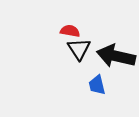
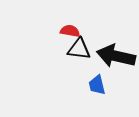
black triangle: rotated 50 degrees counterclockwise
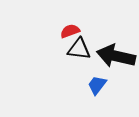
red semicircle: rotated 30 degrees counterclockwise
blue trapezoid: rotated 50 degrees clockwise
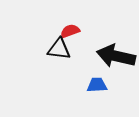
black triangle: moved 20 px left
blue trapezoid: rotated 50 degrees clockwise
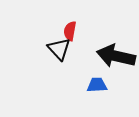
red semicircle: rotated 60 degrees counterclockwise
black triangle: rotated 40 degrees clockwise
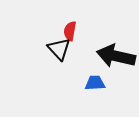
blue trapezoid: moved 2 px left, 2 px up
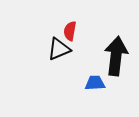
black triangle: rotated 50 degrees clockwise
black arrow: rotated 84 degrees clockwise
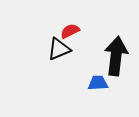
red semicircle: rotated 54 degrees clockwise
blue trapezoid: moved 3 px right
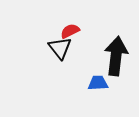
black triangle: moved 1 px right, 1 px up; rotated 45 degrees counterclockwise
